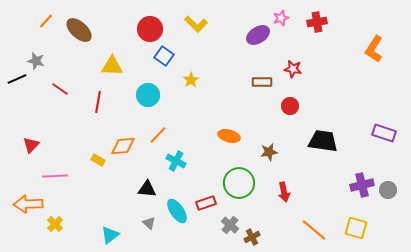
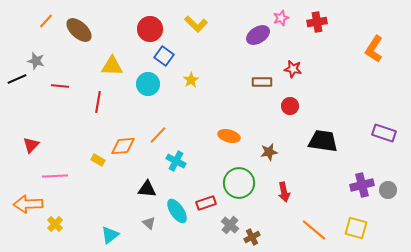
red line at (60, 89): moved 3 px up; rotated 30 degrees counterclockwise
cyan circle at (148, 95): moved 11 px up
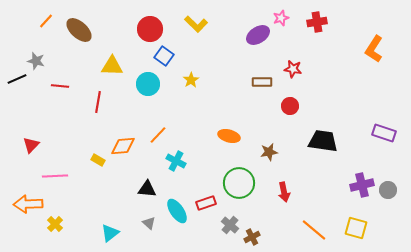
cyan triangle at (110, 235): moved 2 px up
